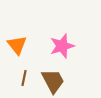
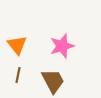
brown line: moved 6 px left, 3 px up
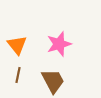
pink star: moved 3 px left, 2 px up
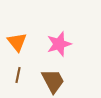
orange triangle: moved 3 px up
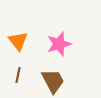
orange triangle: moved 1 px right, 1 px up
